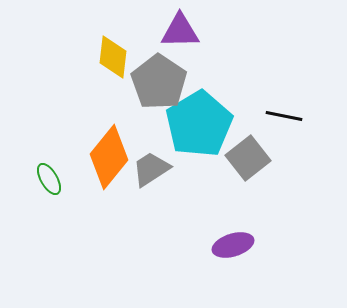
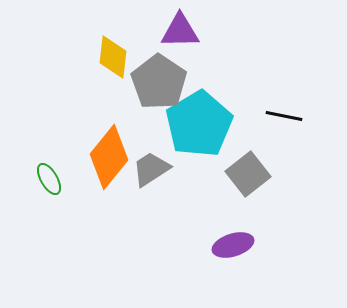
gray square: moved 16 px down
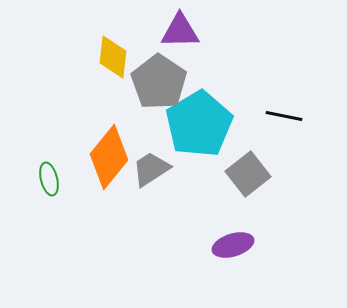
green ellipse: rotated 16 degrees clockwise
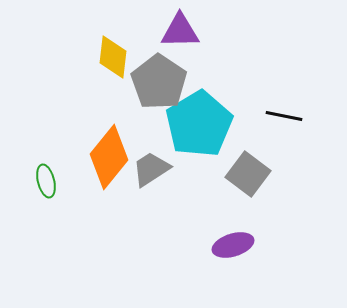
gray square: rotated 15 degrees counterclockwise
green ellipse: moved 3 px left, 2 px down
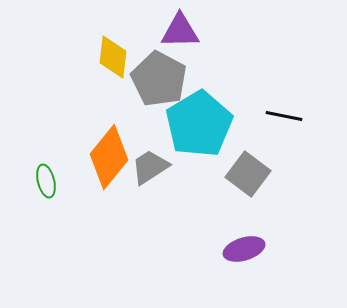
gray pentagon: moved 3 px up; rotated 6 degrees counterclockwise
gray trapezoid: moved 1 px left, 2 px up
purple ellipse: moved 11 px right, 4 px down
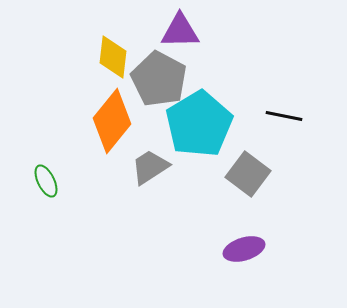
orange diamond: moved 3 px right, 36 px up
green ellipse: rotated 12 degrees counterclockwise
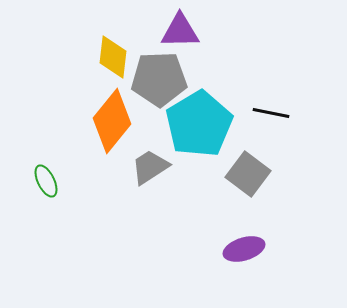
gray pentagon: rotated 30 degrees counterclockwise
black line: moved 13 px left, 3 px up
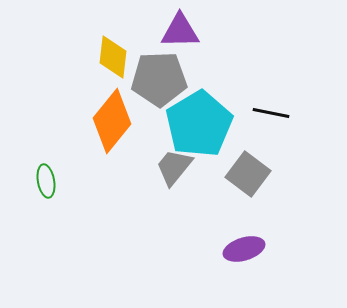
gray trapezoid: moved 24 px right; rotated 18 degrees counterclockwise
green ellipse: rotated 16 degrees clockwise
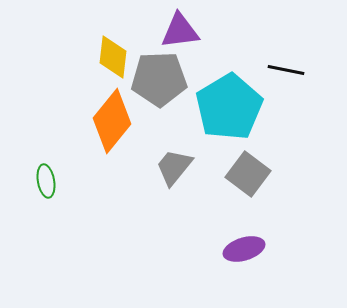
purple triangle: rotated 6 degrees counterclockwise
black line: moved 15 px right, 43 px up
cyan pentagon: moved 30 px right, 17 px up
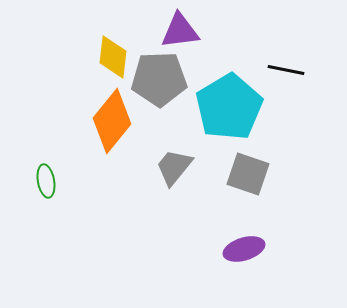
gray square: rotated 18 degrees counterclockwise
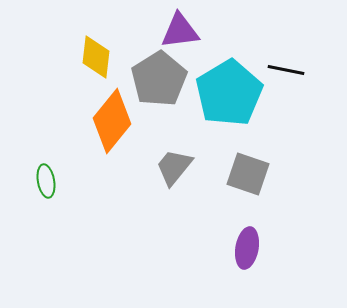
yellow diamond: moved 17 px left
gray pentagon: rotated 30 degrees counterclockwise
cyan pentagon: moved 14 px up
purple ellipse: moved 3 px right, 1 px up; rotated 63 degrees counterclockwise
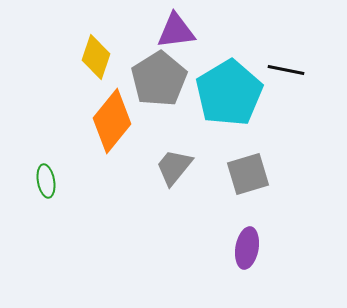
purple triangle: moved 4 px left
yellow diamond: rotated 12 degrees clockwise
gray square: rotated 36 degrees counterclockwise
